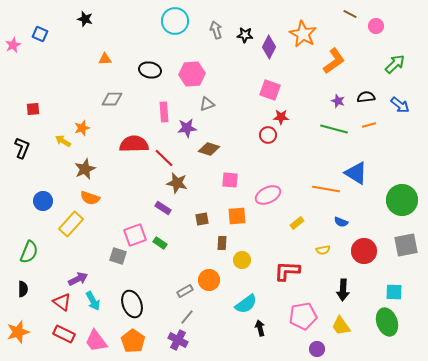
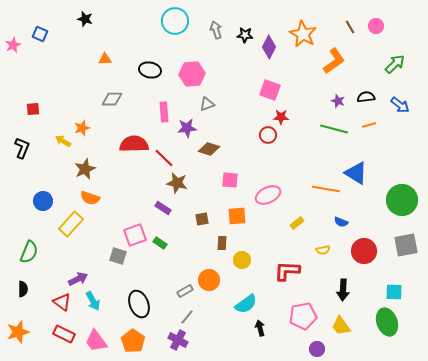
brown line at (350, 14): moved 13 px down; rotated 32 degrees clockwise
black ellipse at (132, 304): moved 7 px right
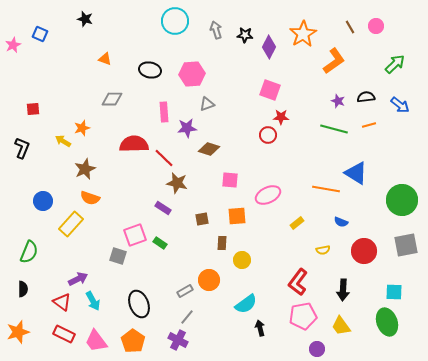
orange star at (303, 34): rotated 12 degrees clockwise
orange triangle at (105, 59): rotated 24 degrees clockwise
red L-shape at (287, 271): moved 11 px right, 11 px down; rotated 56 degrees counterclockwise
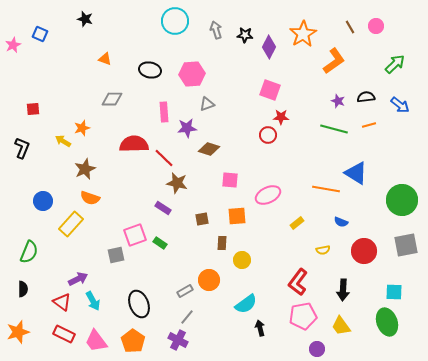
gray square at (118, 256): moved 2 px left, 1 px up; rotated 30 degrees counterclockwise
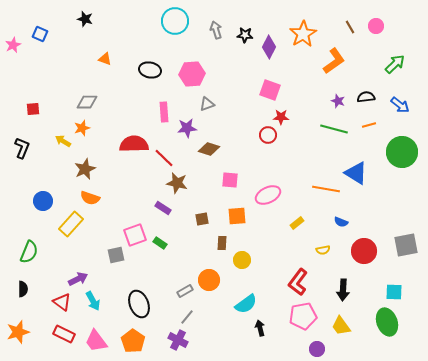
gray diamond at (112, 99): moved 25 px left, 3 px down
green circle at (402, 200): moved 48 px up
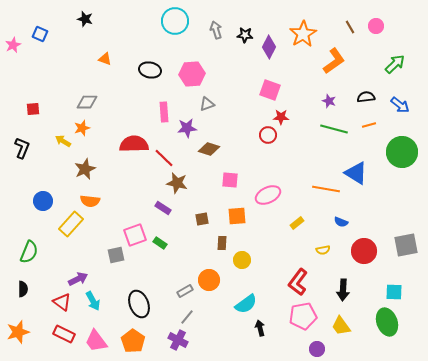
purple star at (338, 101): moved 9 px left
orange semicircle at (90, 198): moved 3 px down; rotated 12 degrees counterclockwise
